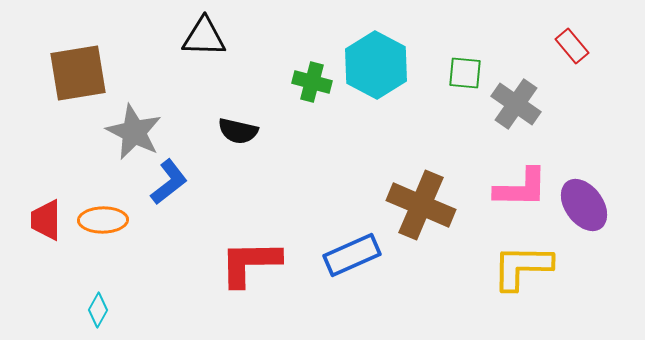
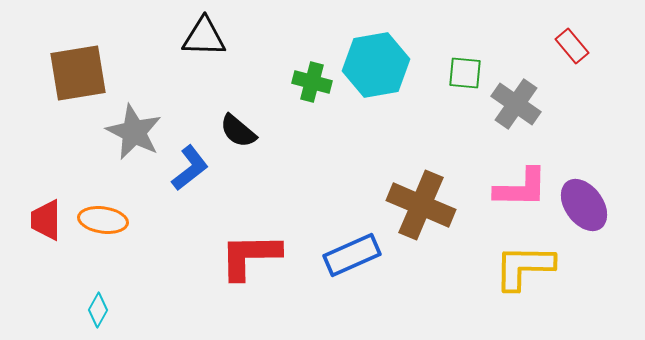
cyan hexagon: rotated 22 degrees clockwise
black semicircle: rotated 27 degrees clockwise
blue L-shape: moved 21 px right, 14 px up
orange ellipse: rotated 9 degrees clockwise
red L-shape: moved 7 px up
yellow L-shape: moved 2 px right
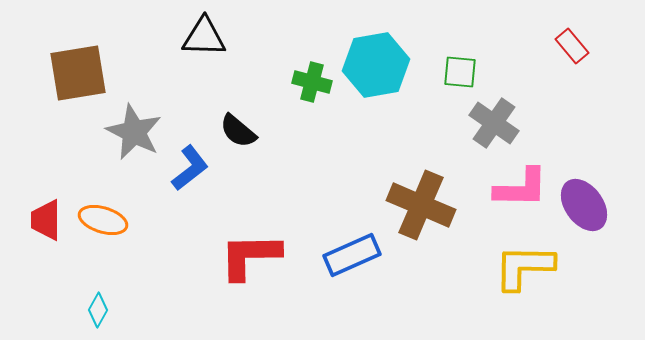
green square: moved 5 px left, 1 px up
gray cross: moved 22 px left, 19 px down
orange ellipse: rotated 9 degrees clockwise
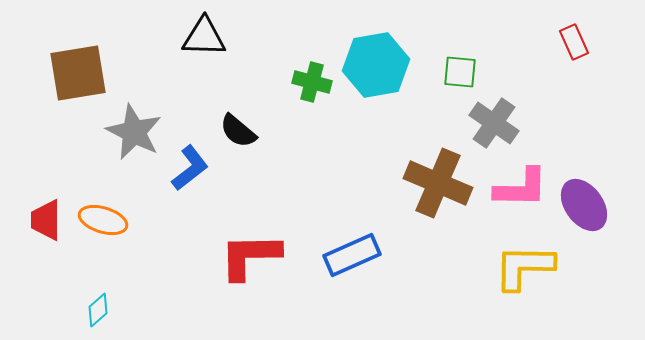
red rectangle: moved 2 px right, 4 px up; rotated 16 degrees clockwise
brown cross: moved 17 px right, 22 px up
cyan diamond: rotated 20 degrees clockwise
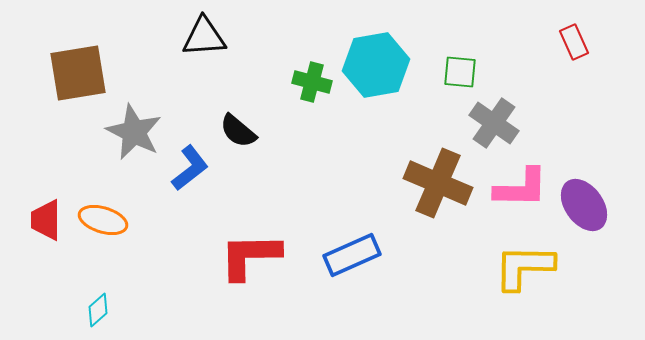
black triangle: rotated 6 degrees counterclockwise
